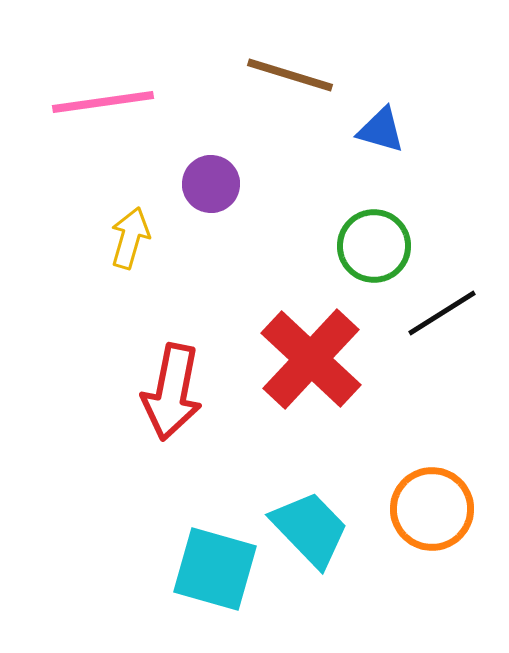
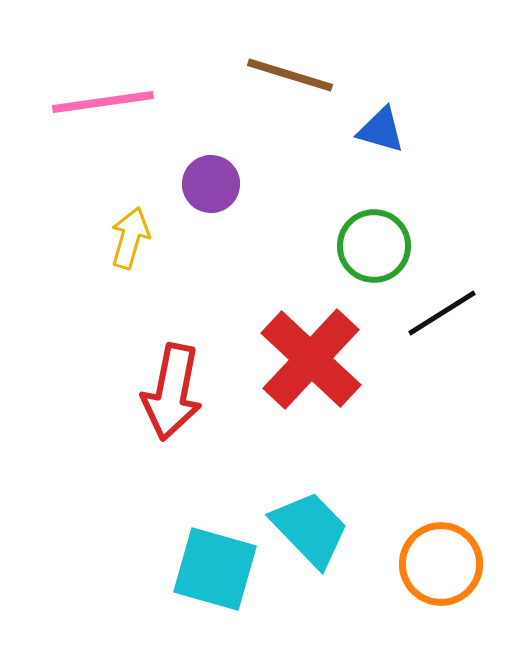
orange circle: moved 9 px right, 55 px down
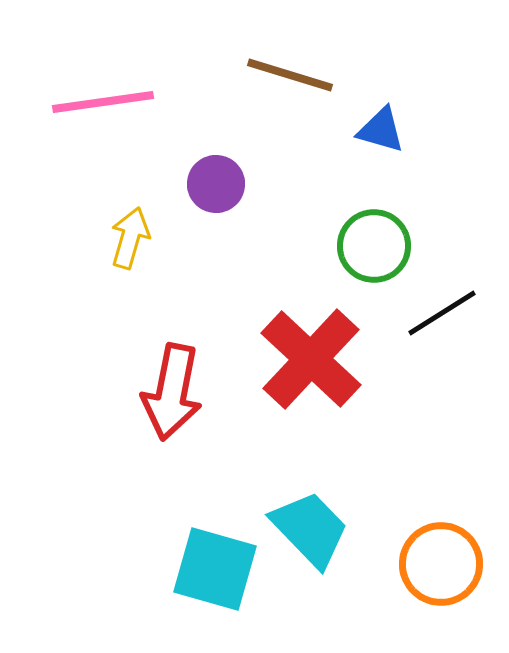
purple circle: moved 5 px right
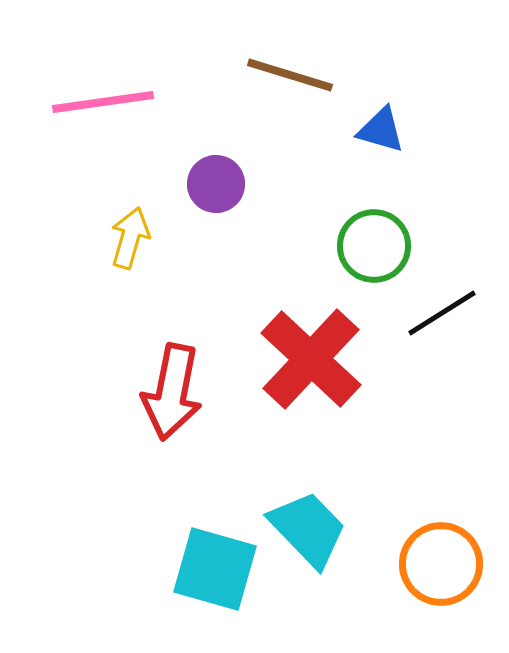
cyan trapezoid: moved 2 px left
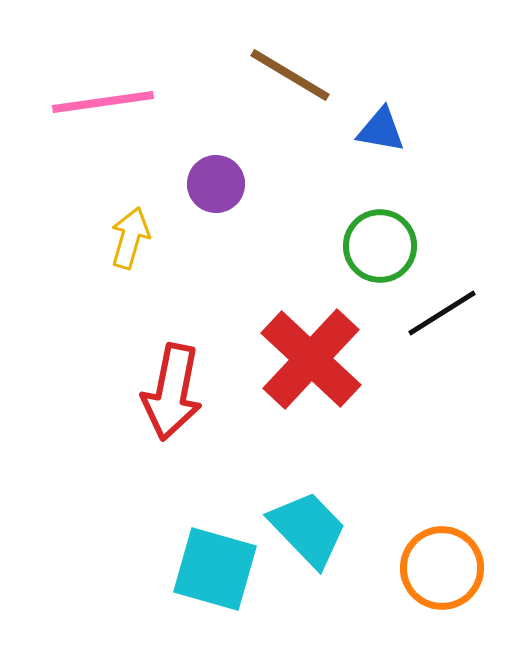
brown line: rotated 14 degrees clockwise
blue triangle: rotated 6 degrees counterclockwise
green circle: moved 6 px right
orange circle: moved 1 px right, 4 px down
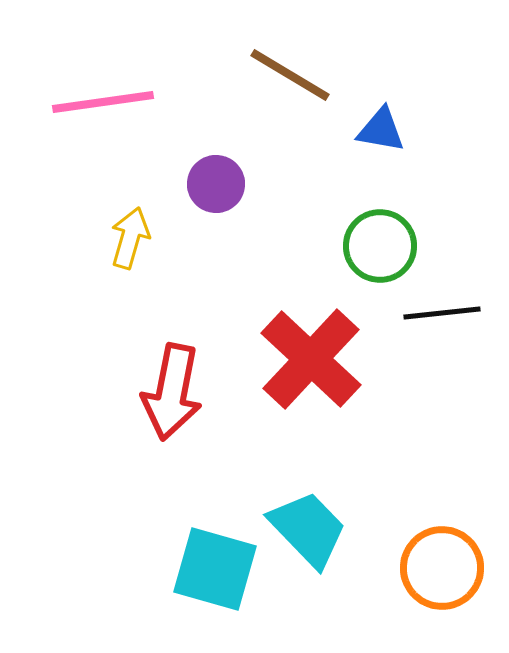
black line: rotated 26 degrees clockwise
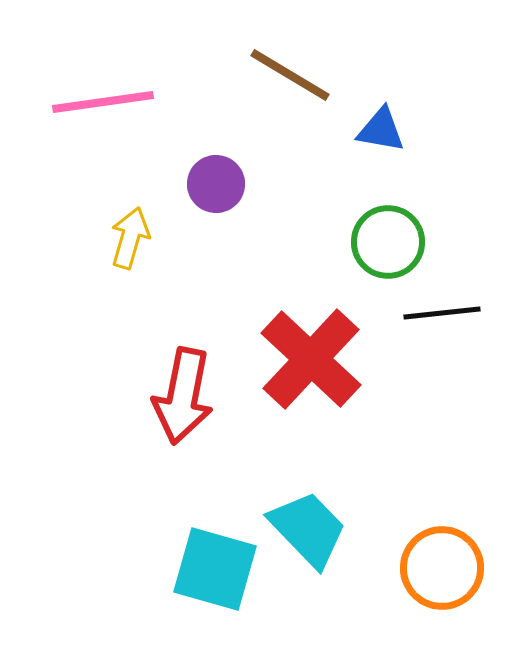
green circle: moved 8 px right, 4 px up
red arrow: moved 11 px right, 4 px down
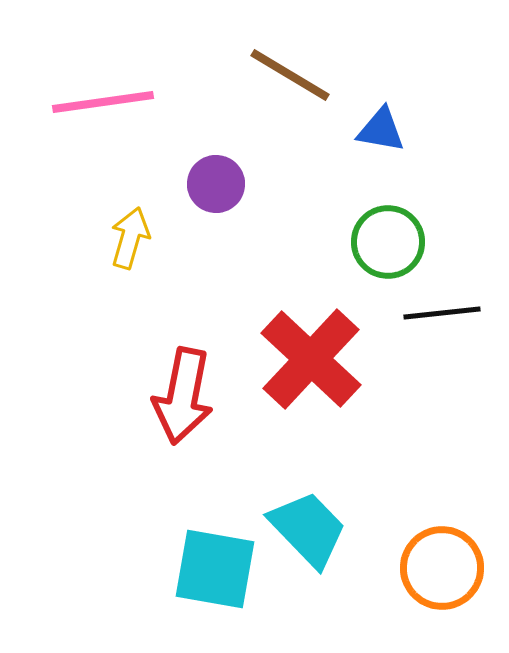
cyan square: rotated 6 degrees counterclockwise
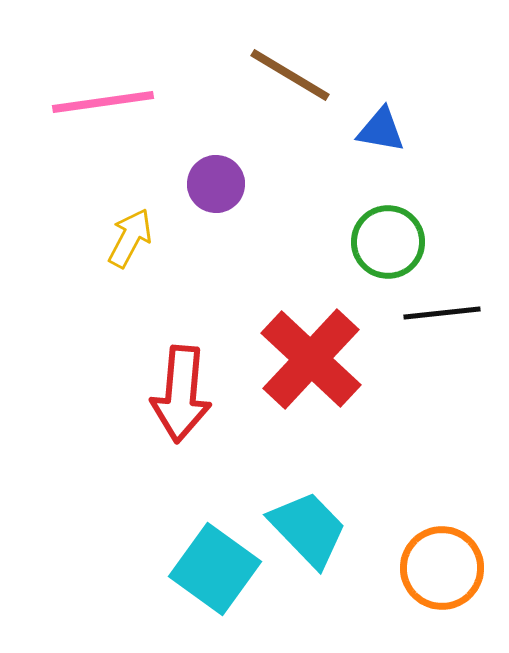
yellow arrow: rotated 12 degrees clockwise
red arrow: moved 2 px left, 2 px up; rotated 6 degrees counterclockwise
cyan square: rotated 26 degrees clockwise
